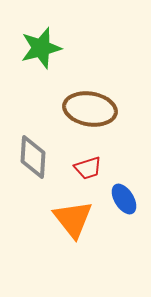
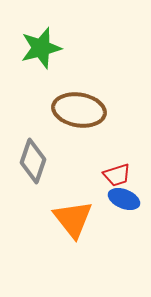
brown ellipse: moved 11 px left, 1 px down
gray diamond: moved 4 px down; rotated 15 degrees clockwise
red trapezoid: moved 29 px right, 7 px down
blue ellipse: rotated 36 degrees counterclockwise
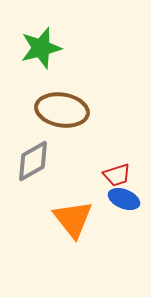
brown ellipse: moved 17 px left
gray diamond: rotated 42 degrees clockwise
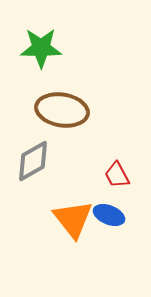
green star: rotated 15 degrees clockwise
red trapezoid: rotated 80 degrees clockwise
blue ellipse: moved 15 px left, 16 px down
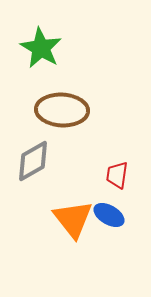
green star: rotated 30 degrees clockwise
brown ellipse: rotated 6 degrees counterclockwise
red trapezoid: rotated 36 degrees clockwise
blue ellipse: rotated 8 degrees clockwise
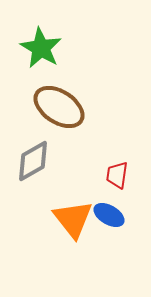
brown ellipse: moved 3 px left, 3 px up; rotated 30 degrees clockwise
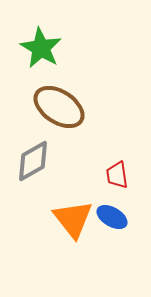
red trapezoid: rotated 16 degrees counterclockwise
blue ellipse: moved 3 px right, 2 px down
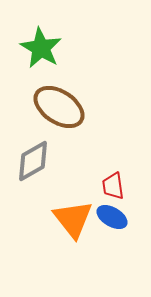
red trapezoid: moved 4 px left, 11 px down
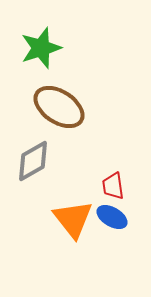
green star: rotated 24 degrees clockwise
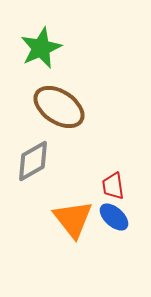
green star: rotated 6 degrees counterclockwise
blue ellipse: moved 2 px right; rotated 12 degrees clockwise
